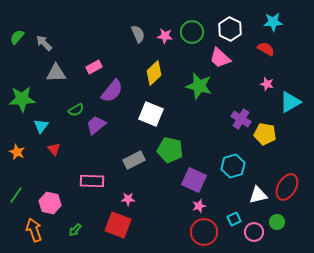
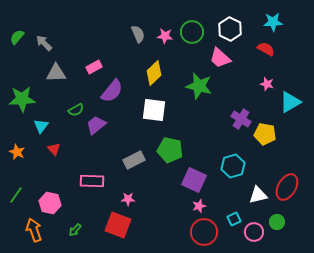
white square at (151, 114): moved 3 px right, 4 px up; rotated 15 degrees counterclockwise
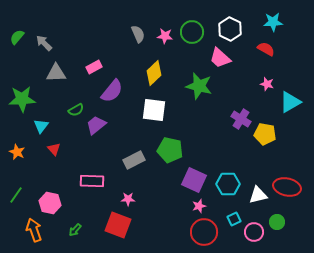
cyan hexagon at (233, 166): moved 5 px left, 18 px down; rotated 15 degrees clockwise
red ellipse at (287, 187): rotated 72 degrees clockwise
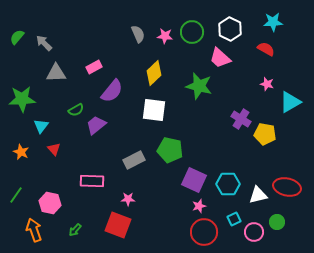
orange star at (17, 152): moved 4 px right
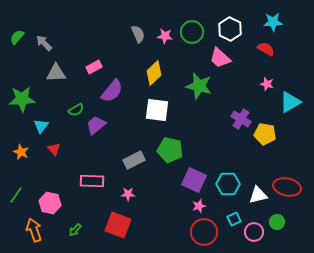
white square at (154, 110): moved 3 px right
pink star at (128, 199): moved 5 px up
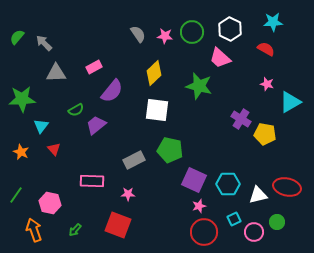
gray semicircle at (138, 34): rotated 12 degrees counterclockwise
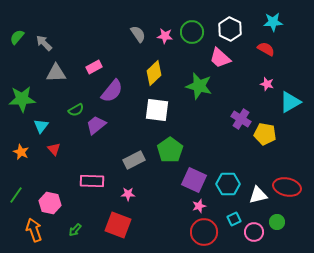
green pentagon at (170, 150): rotated 25 degrees clockwise
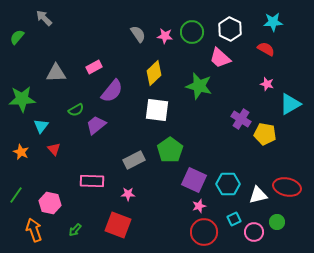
gray arrow at (44, 43): moved 25 px up
cyan triangle at (290, 102): moved 2 px down
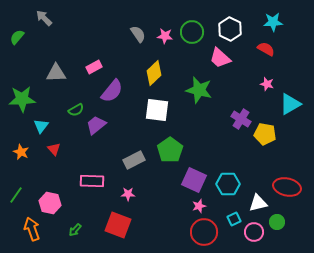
green star at (199, 86): moved 4 px down
white triangle at (258, 195): moved 8 px down
orange arrow at (34, 230): moved 2 px left, 1 px up
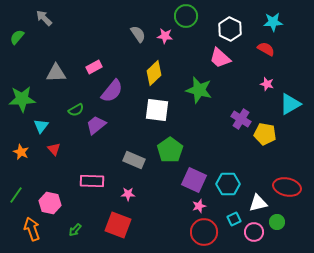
green circle at (192, 32): moved 6 px left, 16 px up
gray rectangle at (134, 160): rotated 50 degrees clockwise
